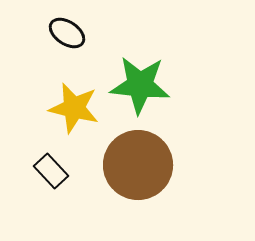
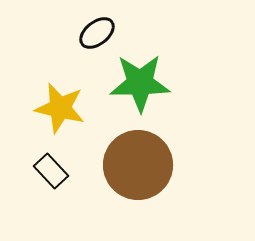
black ellipse: moved 30 px right; rotated 72 degrees counterclockwise
green star: moved 2 px up; rotated 6 degrees counterclockwise
yellow star: moved 14 px left
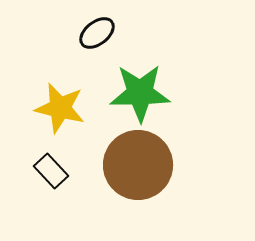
green star: moved 10 px down
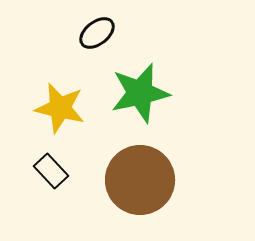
green star: rotated 12 degrees counterclockwise
brown circle: moved 2 px right, 15 px down
